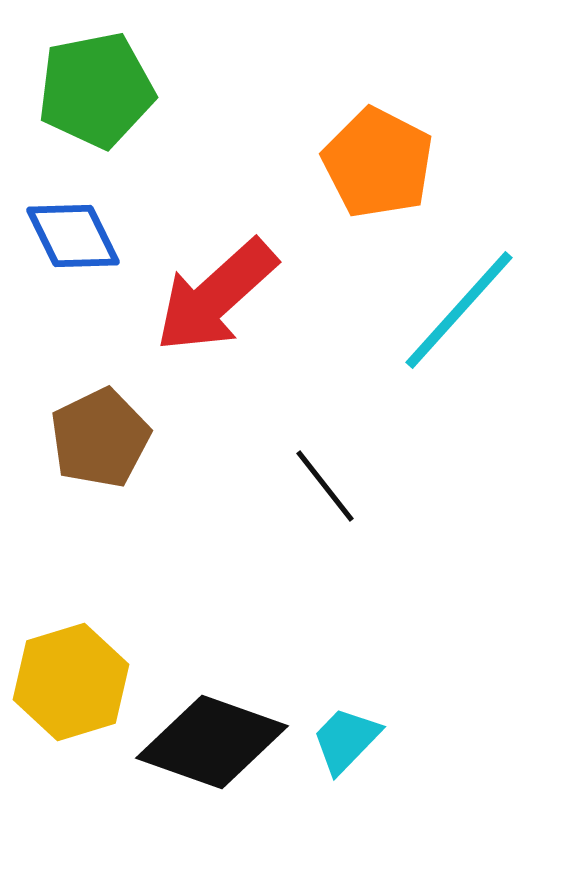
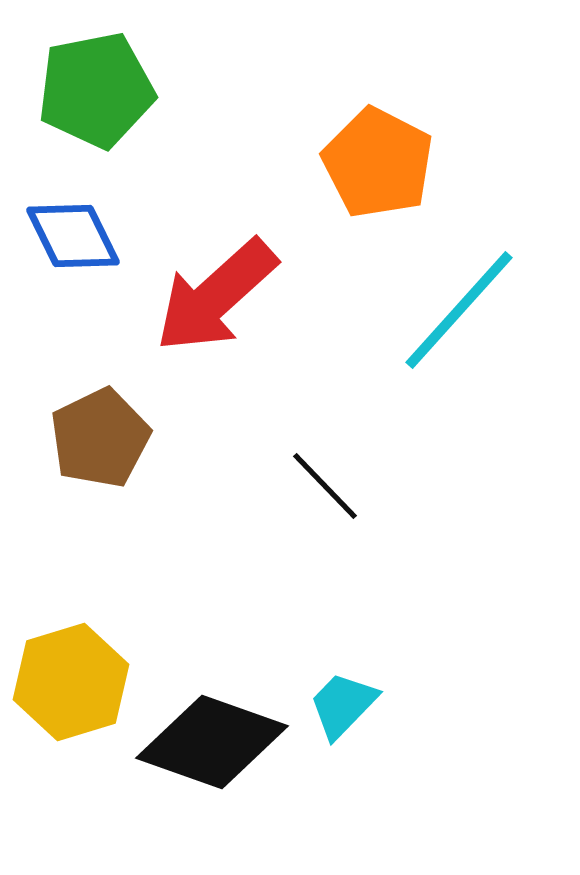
black line: rotated 6 degrees counterclockwise
cyan trapezoid: moved 3 px left, 35 px up
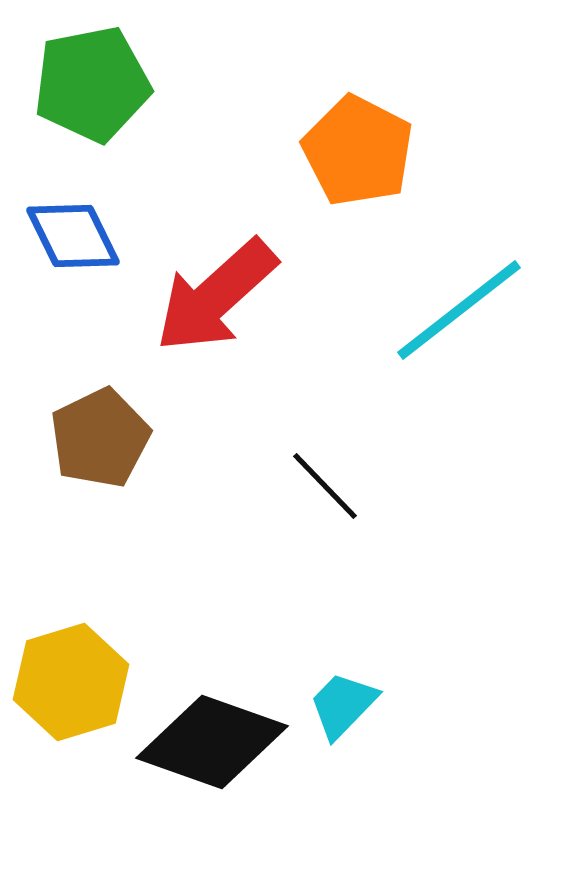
green pentagon: moved 4 px left, 6 px up
orange pentagon: moved 20 px left, 12 px up
cyan line: rotated 10 degrees clockwise
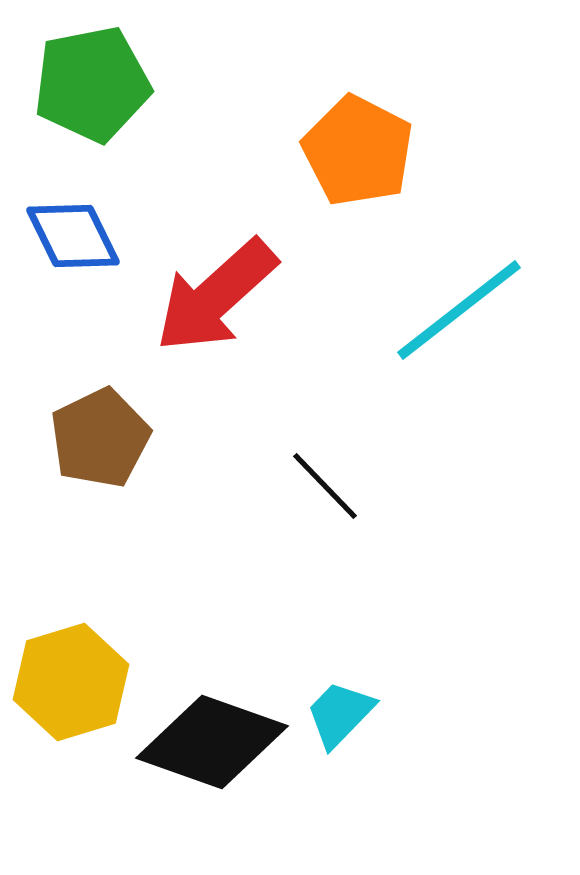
cyan trapezoid: moved 3 px left, 9 px down
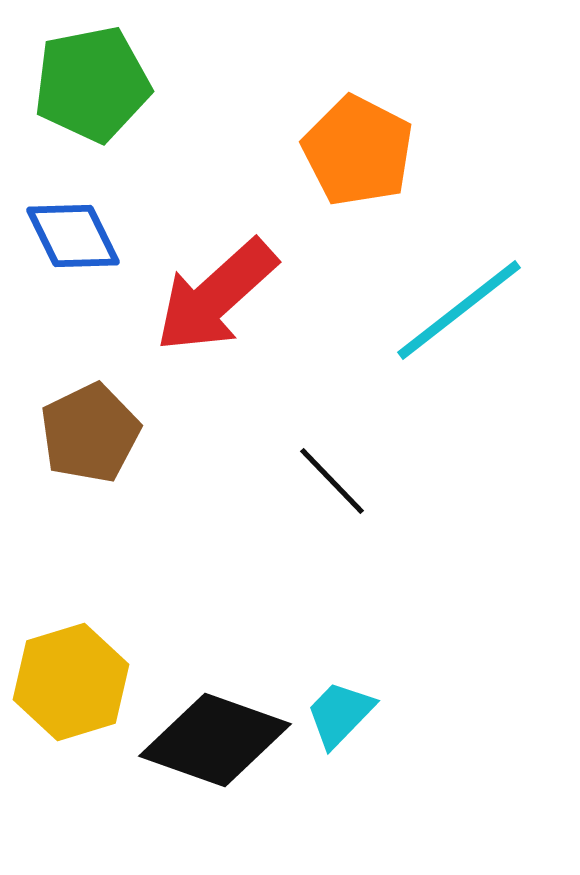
brown pentagon: moved 10 px left, 5 px up
black line: moved 7 px right, 5 px up
black diamond: moved 3 px right, 2 px up
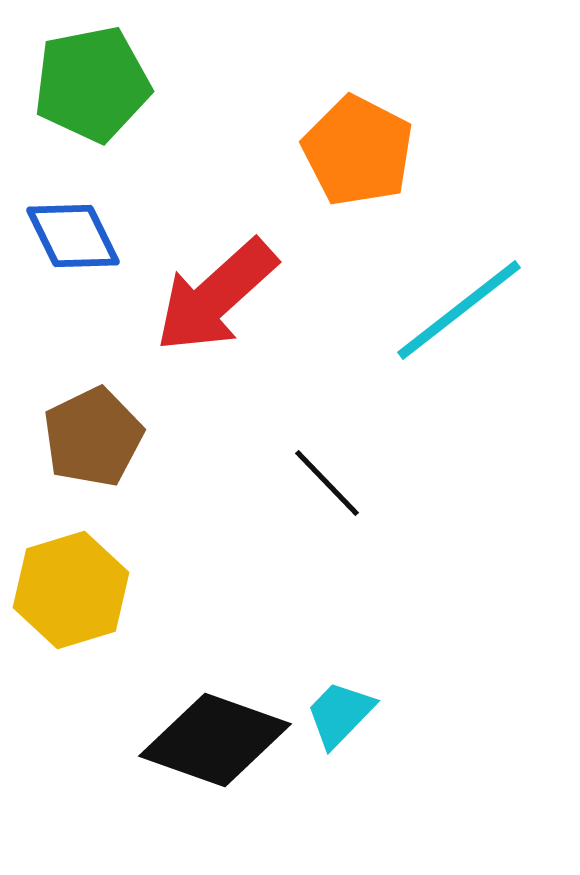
brown pentagon: moved 3 px right, 4 px down
black line: moved 5 px left, 2 px down
yellow hexagon: moved 92 px up
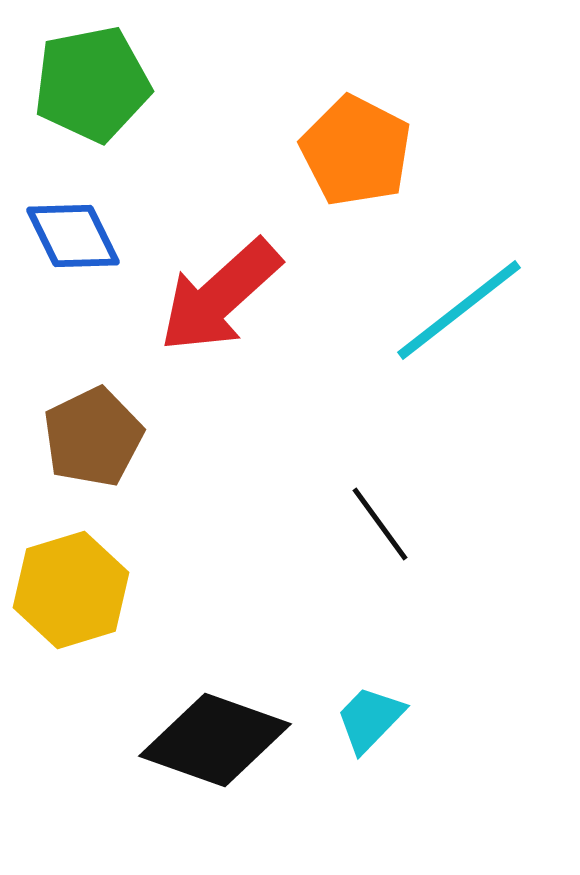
orange pentagon: moved 2 px left
red arrow: moved 4 px right
black line: moved 53 px right, 41 px down; rotated 8 degrees clockwise
cyan trapezoid: moved 30 px right, 5 px down
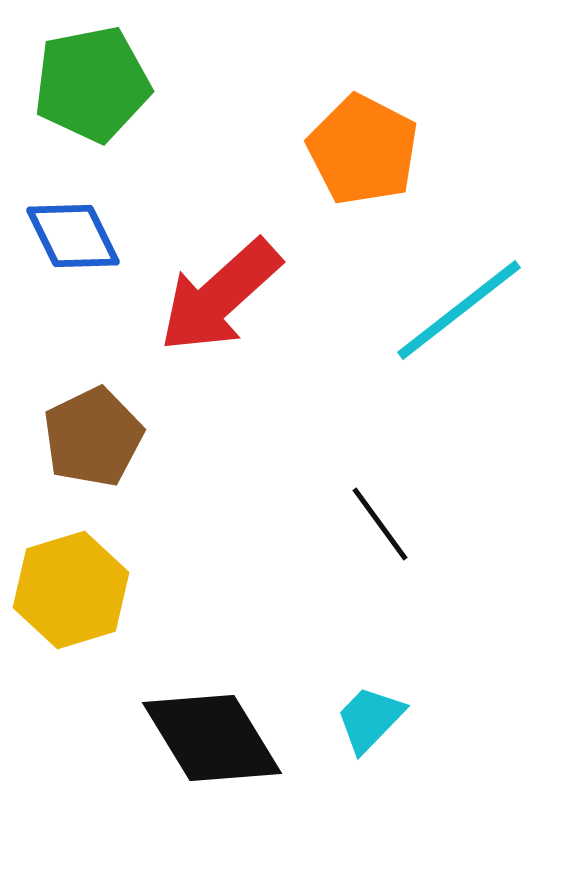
orange pentagon: moved 7 px right, 1 px up
black diamond: moved 3 px left, 2 px up; rotated 39 degrees clockwise
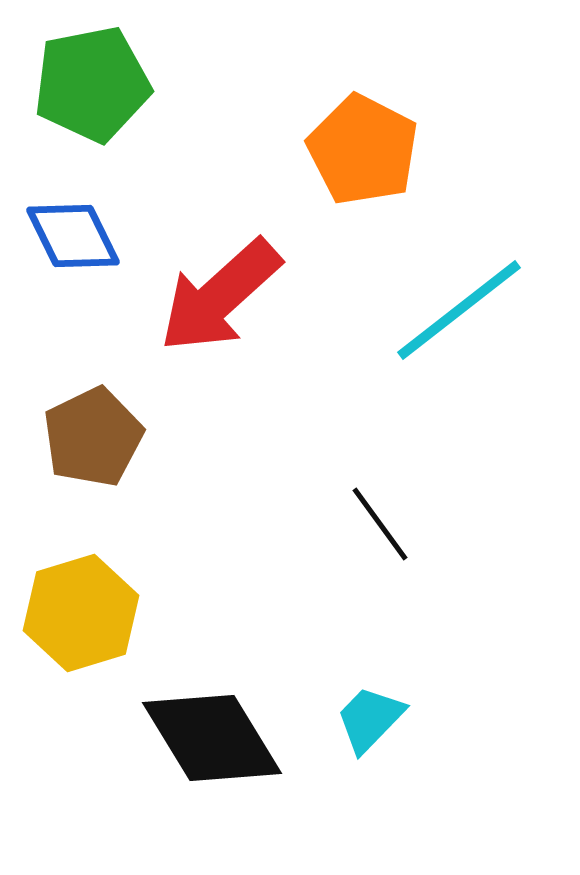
yellow hexagon: moved 10 px right, 23 px down
